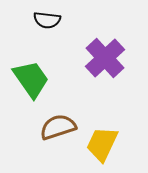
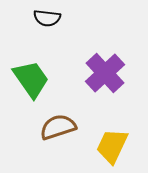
black semicircle: moved 2 px up
purple cross: moved 15 px down
yellow trapezoid: moved 10 px right, 2 px down
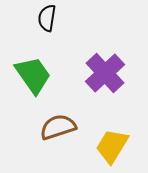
black semicircle: rotated 92 degrees clockwise
green trapezoid: moved 2 px right, 4 px up
yellow trapezoid: rotated 6 degrees clockwise
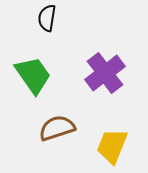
purple cross: rotated 6 degrees clockwise
brown semicircle: moved 1 px left, 1 px down
yellow trapezoid: rotated 9 degrees counterclockwise
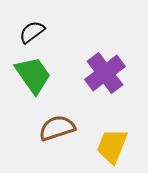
black semicircle: moved 15 px left, 14 px down; rotated 44 degrees clockwise
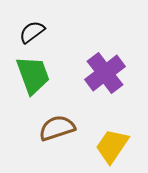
green trapezoid: rotated 15 degrees clockwise
yellow trapezoid: rotated 12 degrees clockwise
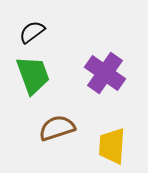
purple cross: rotated 18 degrees counterclockwise
yellow trapezoid: rotated 30 degrees counterclockwise
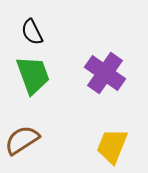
black semicircle: rotated 80 degrees counterclockwise
brown semicircle: moved 35 px left, 12 px down; rotated 15 degrees counterclockwise
yellow trapezoid: rotated 18 degrees clockwise
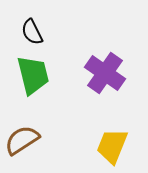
green trapezoid: rotated 6 degrees clockwise
